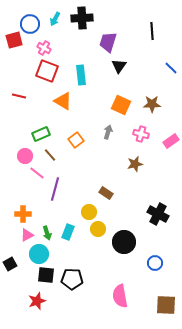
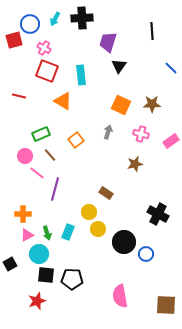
blue circle at (155, 263): moved 9 px left, 9 px up
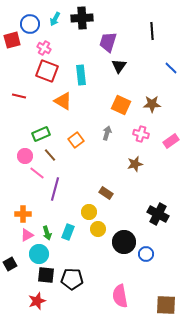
red square at (14, 40): moved 2 px left
gray arrow at (108, 132): moved 1 px left, 1 px down
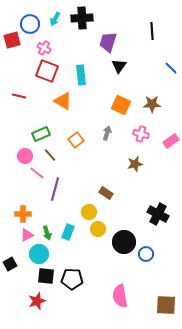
black square at (46, 275): moved 1 px down
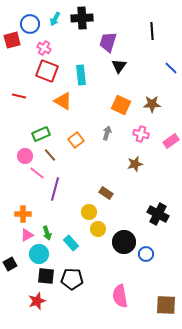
cyan rectangle at (68, 232): moved 3 px right, 11 px down; rotated 63 degrees counterclockwise
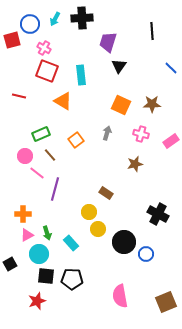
brown square at (166, 305): moved 3 px up; rotated 25 degrees counterclockwise
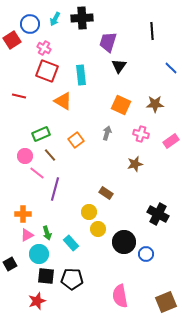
red square at (12, 40): rotated 18 degrees counterclockwise
brown star at (152, 104): moved 3 px right
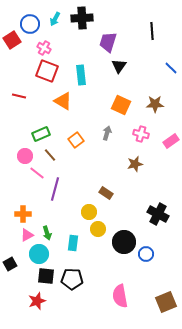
cyan rectangle at (71, 243): moved 2 px right; rotated 49 degrees clockwise
